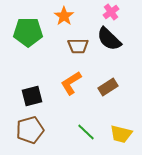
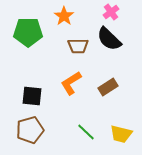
black square: rotated 20 degrees clockwise
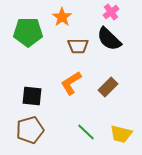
orange star: moved 2 px left, 1 px down
brown rectangle: rotated 12 degrees counterclockwise
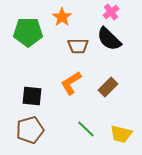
green line: moved 3 px up
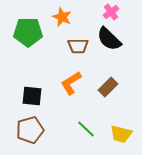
orange star: rotated 12 degrees counterclockwise
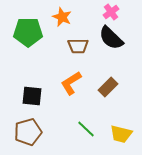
black semicircle: moved 2 px right, 1 px up
brown pentagon: moved 2 px left, 2 px down
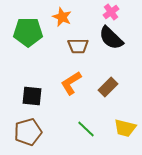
yellow trapezoid: moved 4 px right, 6 px up
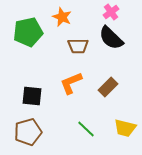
green pentagon: rotated 12 degrees counterclockwise
orange L-shape: rotated 10 degrees clockwise
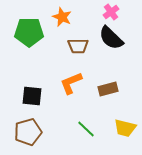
green pentagon: moved 1 px right; rotated 12 degrees clockwise
brown rectangle: moved 2 px down; rotated 30 degrees clockwise
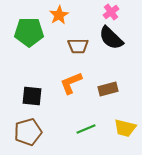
orange star: moved 3 px left, 2 px up; rotated 18 degrees clockwise
green line: rotated 66 degrees counterclockwise
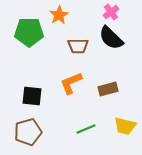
yellow trapezoid: moved 2 px up
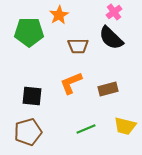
pink cross: moved 3 px right
